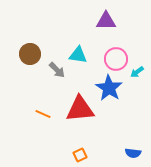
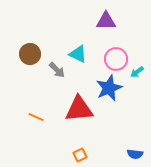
cyan triangle: moved 1 px up; rotated 18 degrees clockwise
blue star: rotated 16 degrees clockwise
red triangle: moved 1 px left
orange line: moved 7 px left, 3 px down
blue semicircle: moved 2 px right, 1 px down
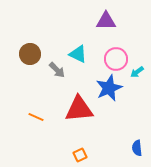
blue semicircle: moved 2 px right, 6 px up; rotated 77 degrees clockwise
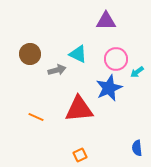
gray arrow: rotated 60 degrees counterclockwise
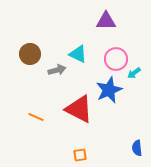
cyan arrow: moved 3 px left, 1 px down
blue star: moved 2 px down
red triangle: rotated 32 degrees clockwise
orange square: rotated 16 degrees clockwise
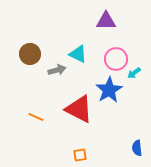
blue star: rotated 8 degrees counterclockwise
